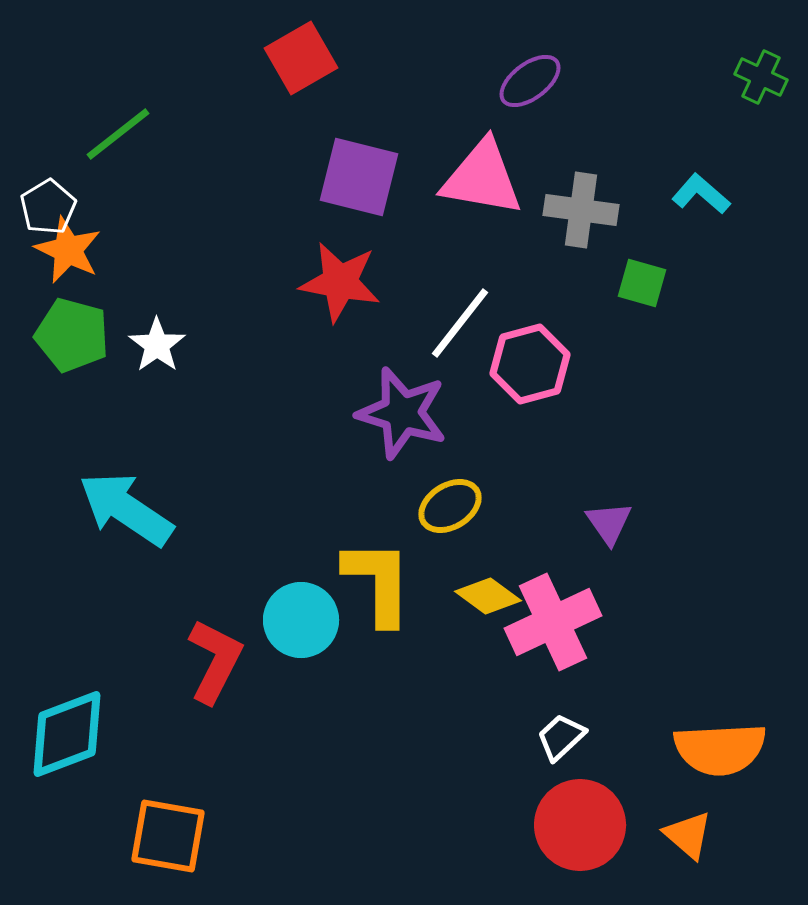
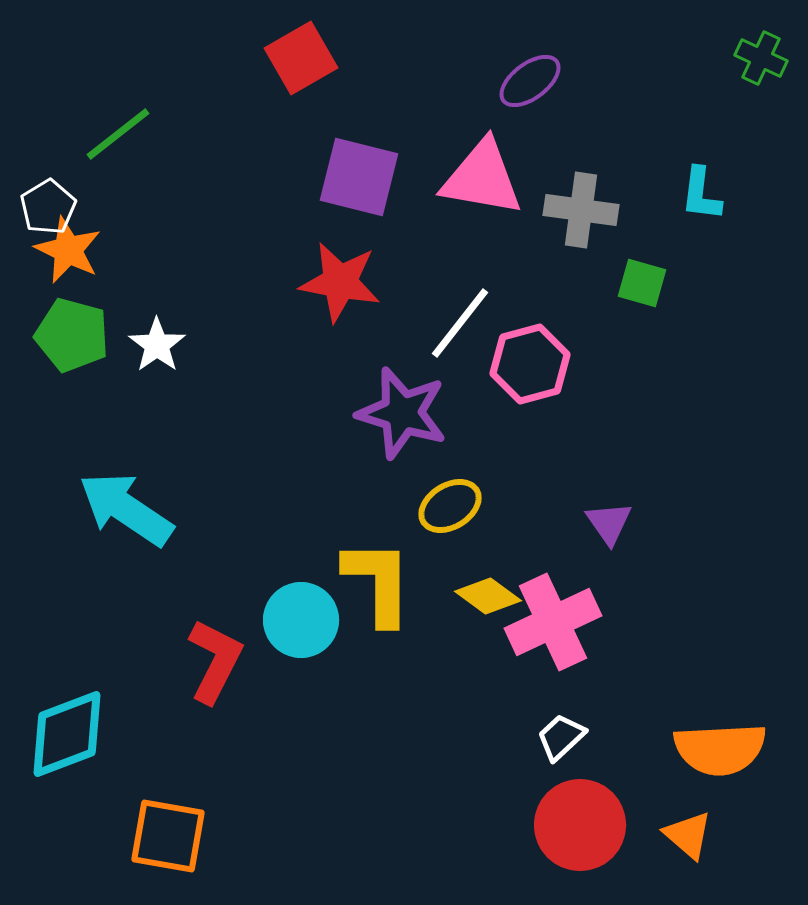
green cross: moved 19 px up
cyan L-shape: rotated 124 degrees counterclockwise
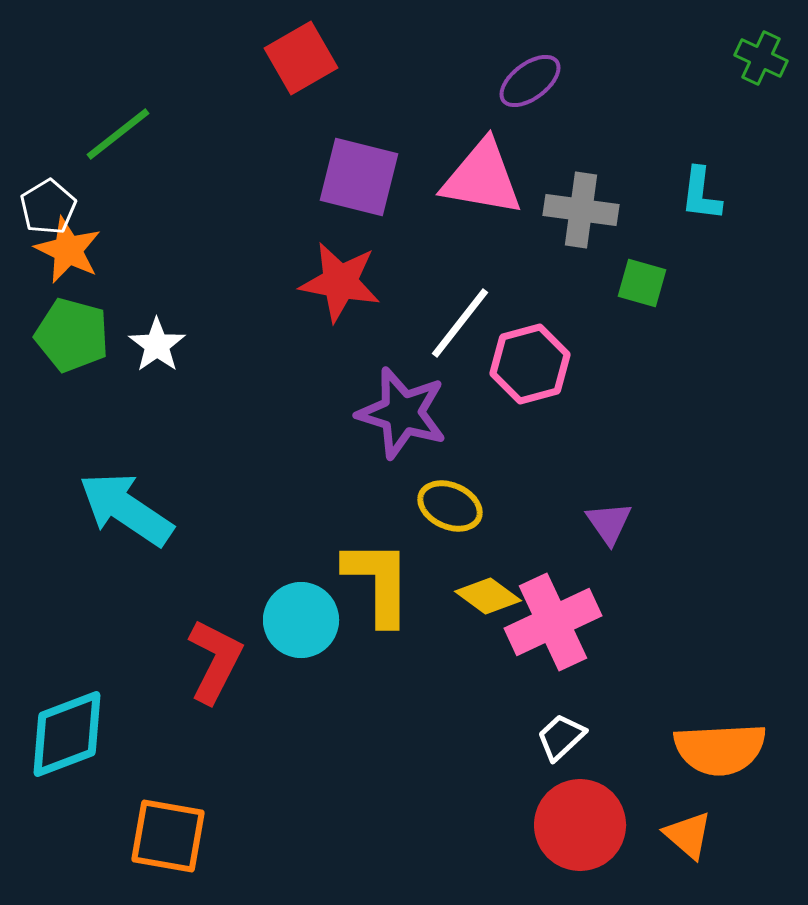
yellow ellipse: rotated 56 degrees clockwise
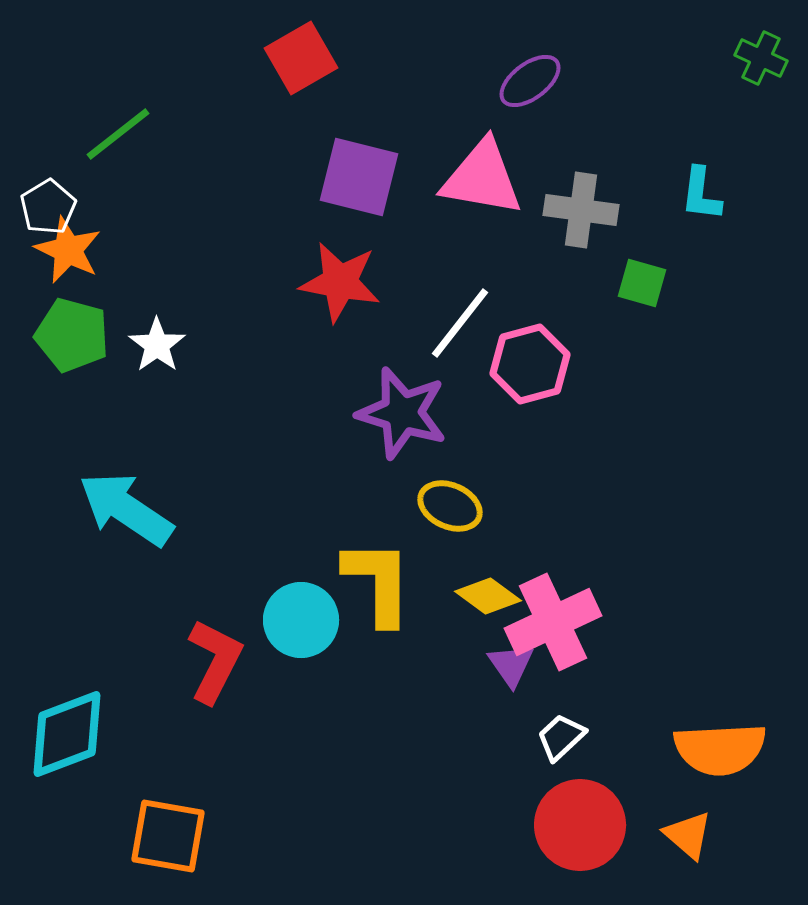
purple triangle: moved 98 px left, 142 px down
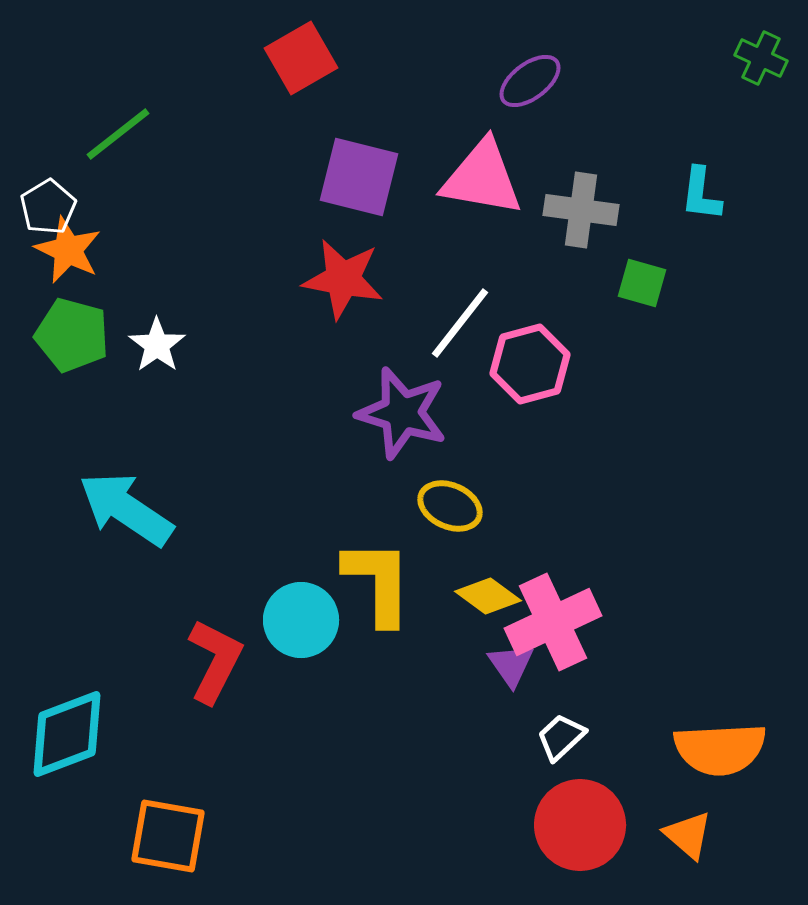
red star: moved 3 px right, 3 px up
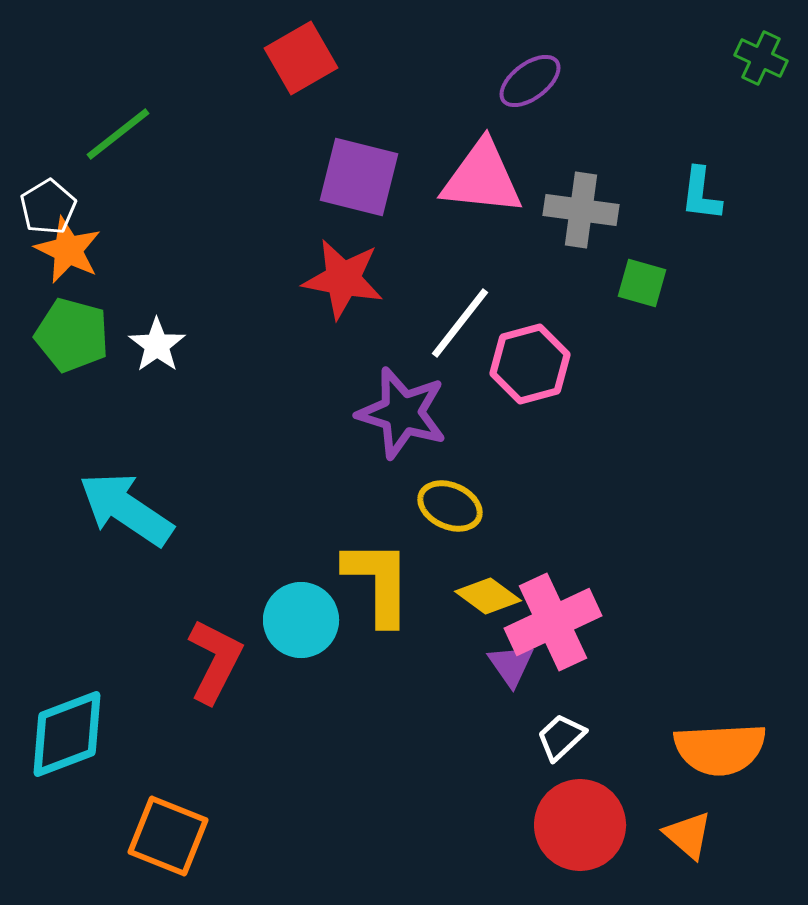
pink triangle: rotated 4 degrees counterclockwise
orange square: rotated 12 degrees clockwise
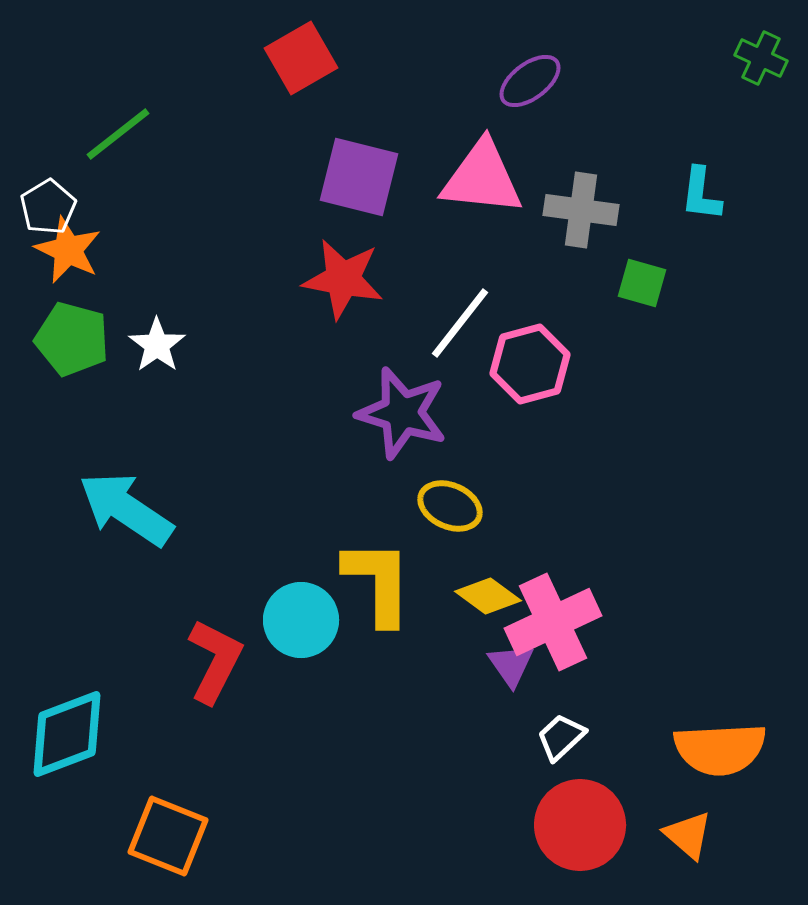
green pentagon: moved 4 px down
